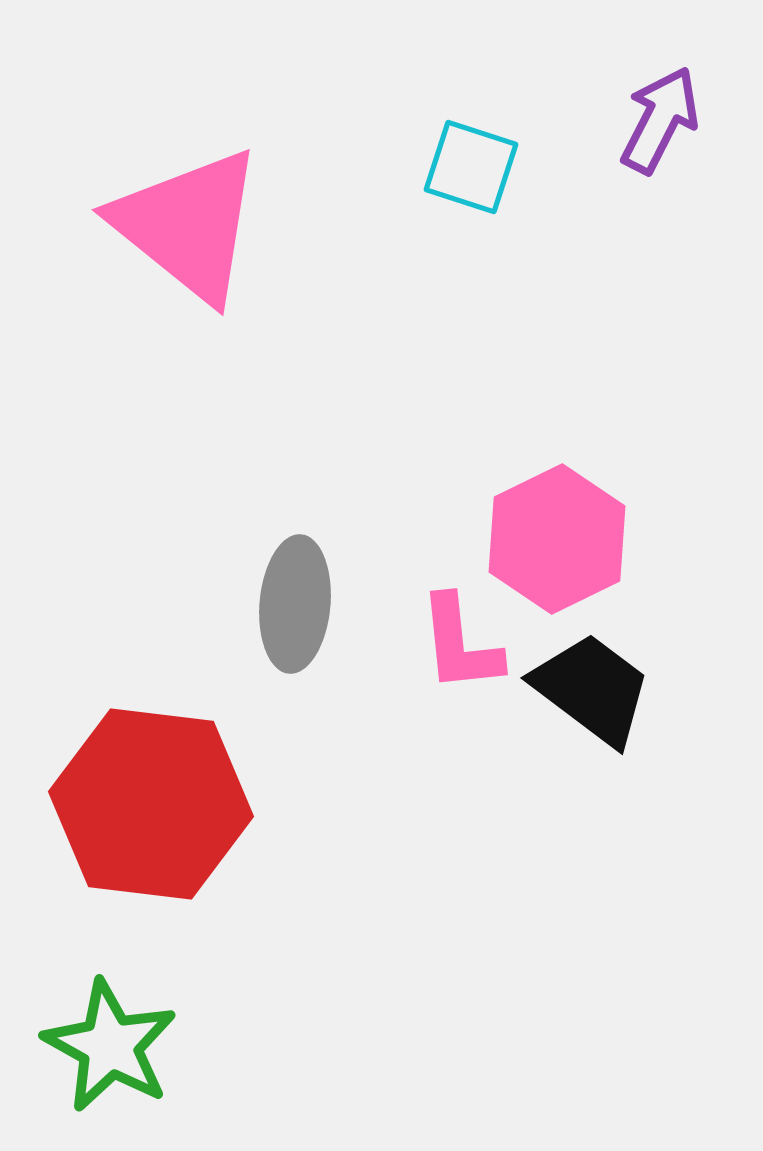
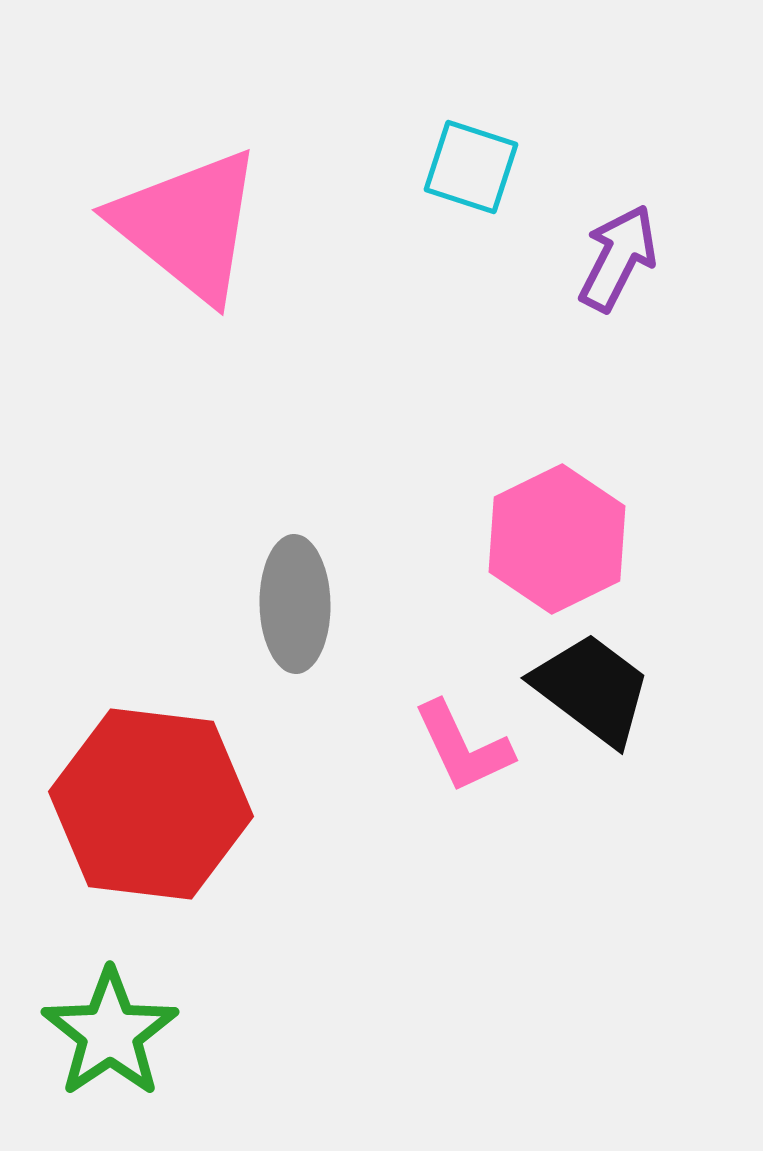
purple arrow: moved 42 px left, 138 px down
gray ellipse: rotated 6 degrees counterclockwise
pink L-shape: moved 3 px right, 103 px down; rotated 19 degrees counterclockwise
green star: moved 13 px up; rotated 9 degrees clockwise
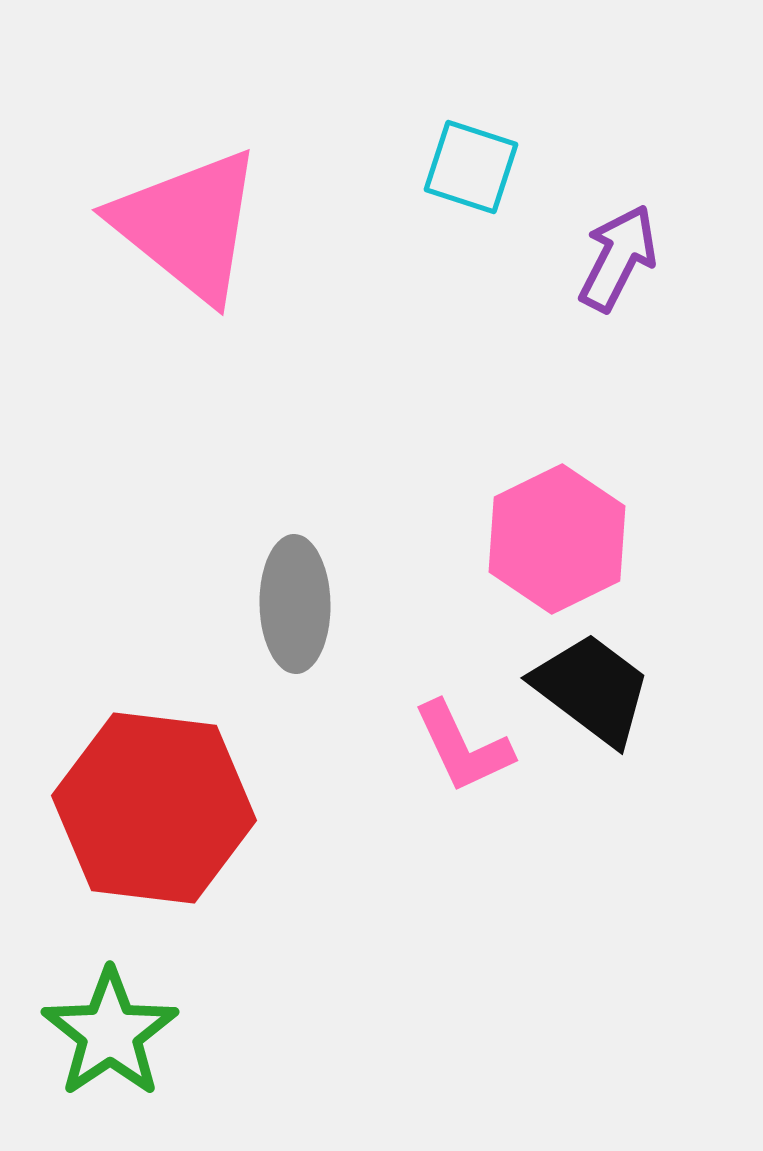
red hexagon: moved 3 px right, 4 px down
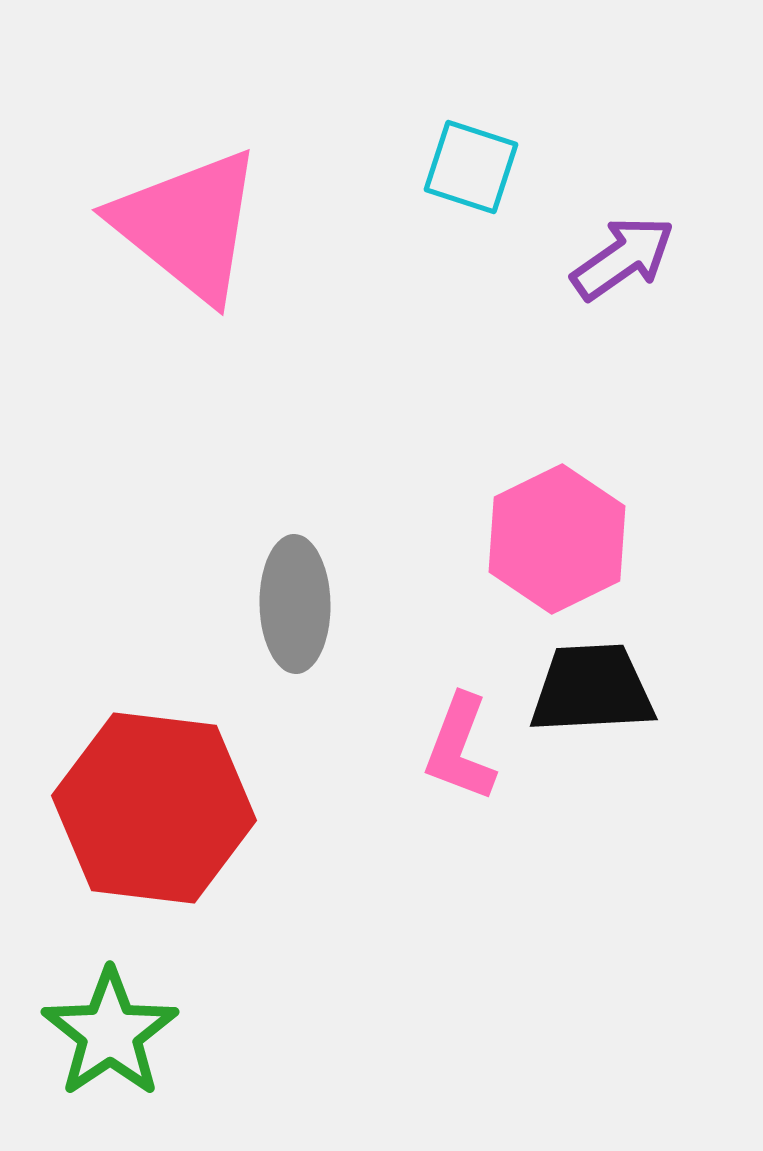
purple arrow: moved 5 px right; rotated 28 degrees clockwise
black trapezoid: rotated 40 degrees counterclockwise
pink L-shape: moved 3 px left, 1 px down; rotated 46 degrees clockwise
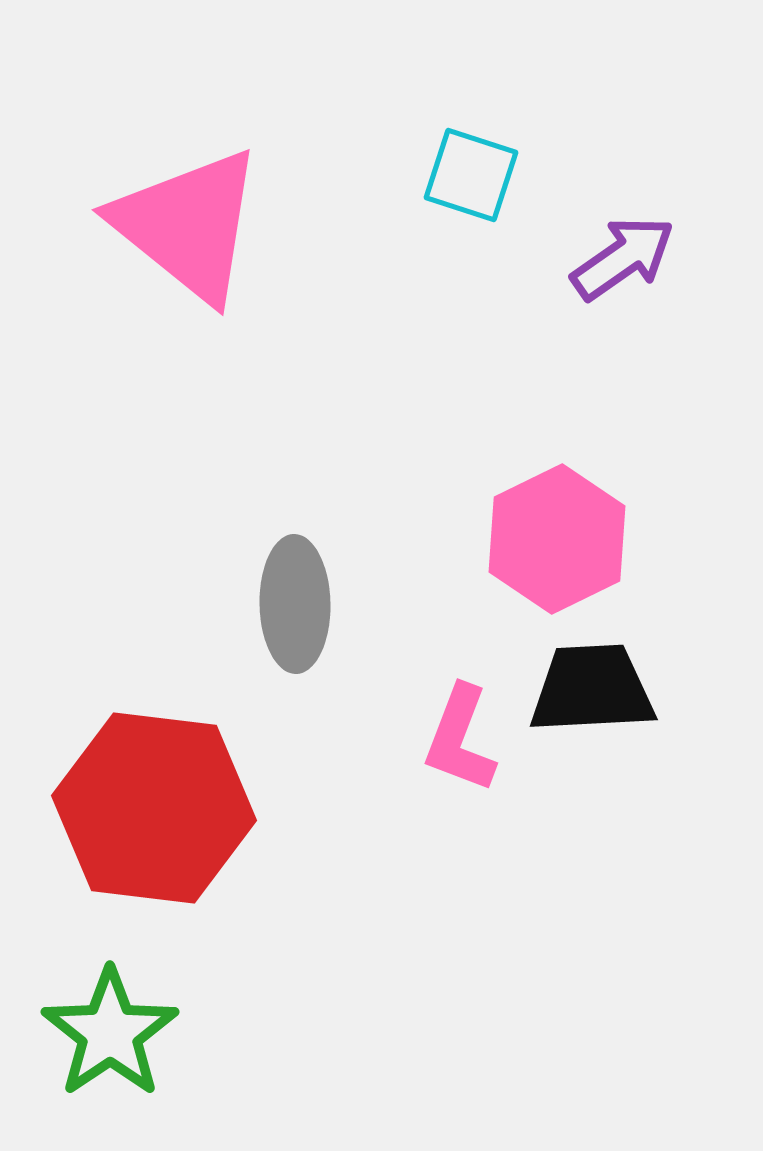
cyan square: moved 8 px down
pink L-shape: moved 9 px up
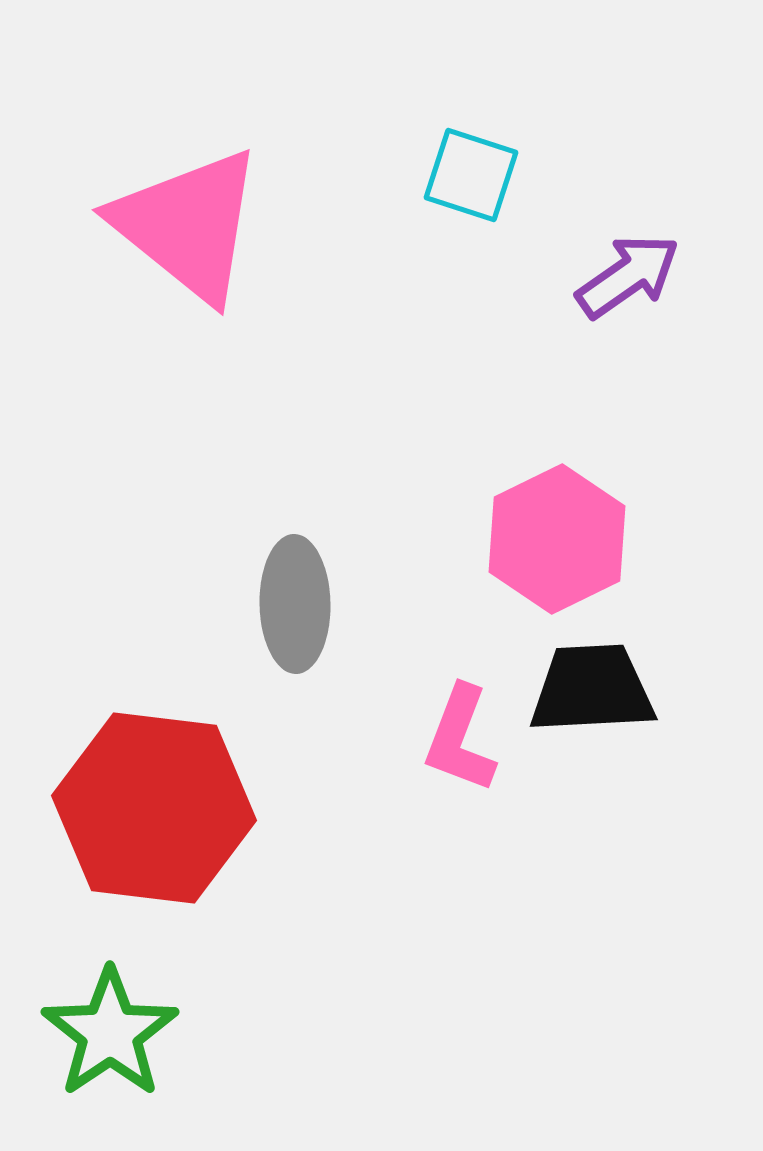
purple arrow: moved 5 px right, 18 px down
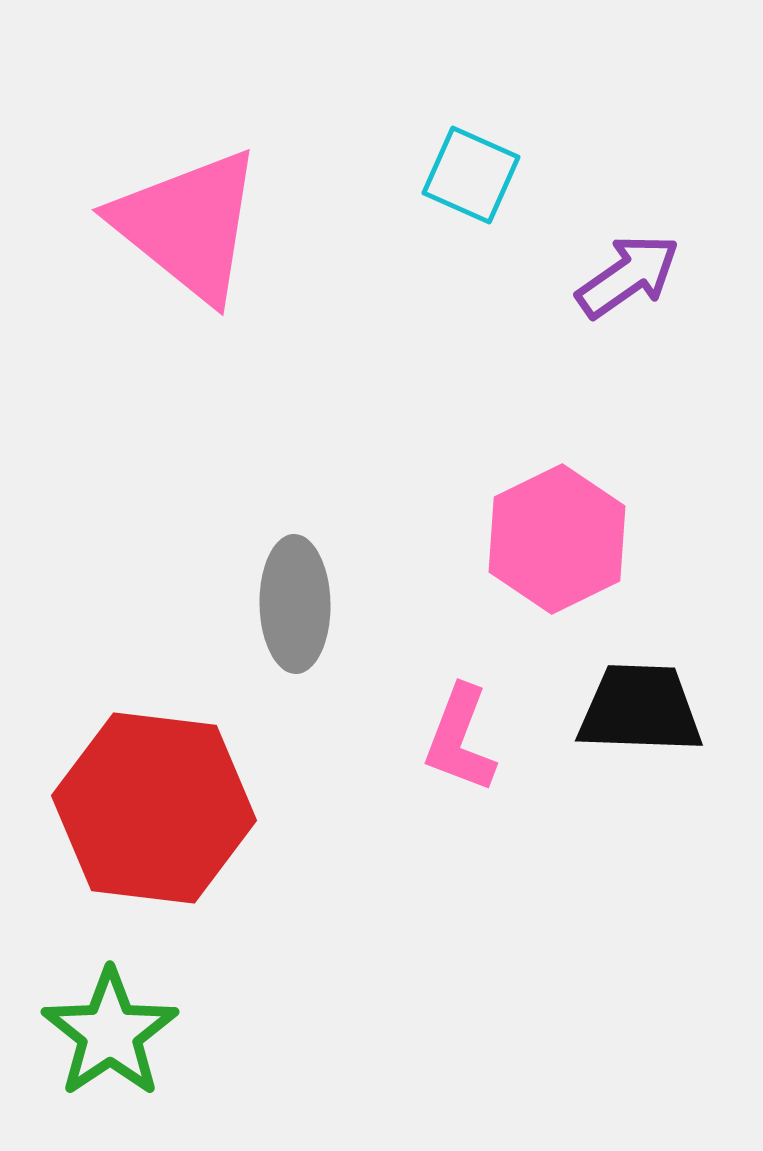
cyan square: rotated 6 degrees clockwise
black trapezoid: moved 48 px right, 20 px down; rotated 5 degrees clockwise
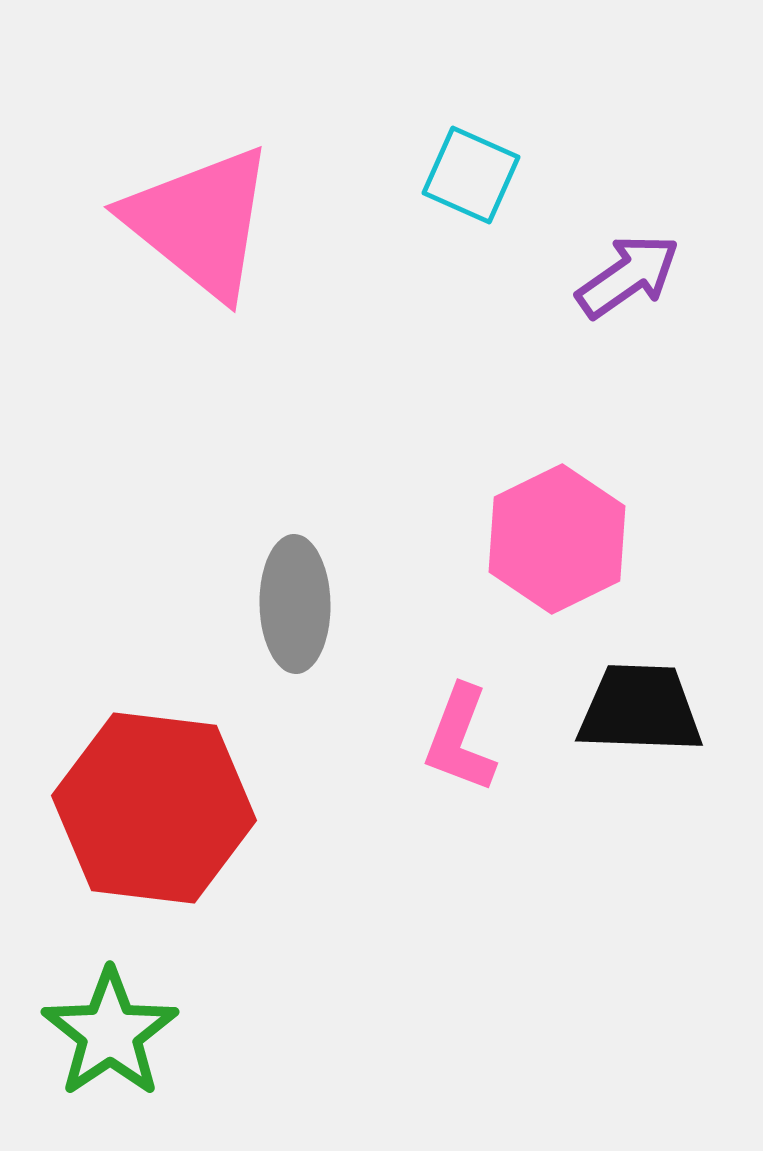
pink triangle: moved 12 px right, 3 px up
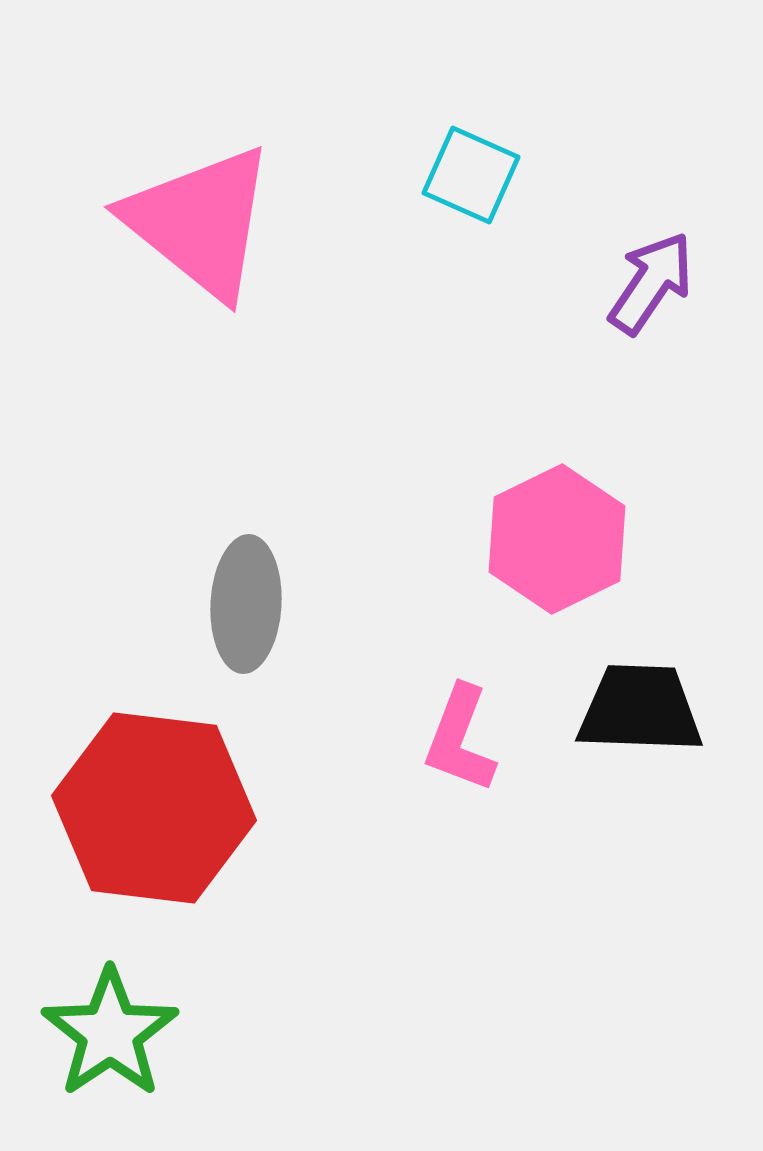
purple arrow: moved 23 px right, 7 px down; rotated 21 degrees counterclockwise
gray ellipse: moved 49 px left; rotated 4 degrees clockwise
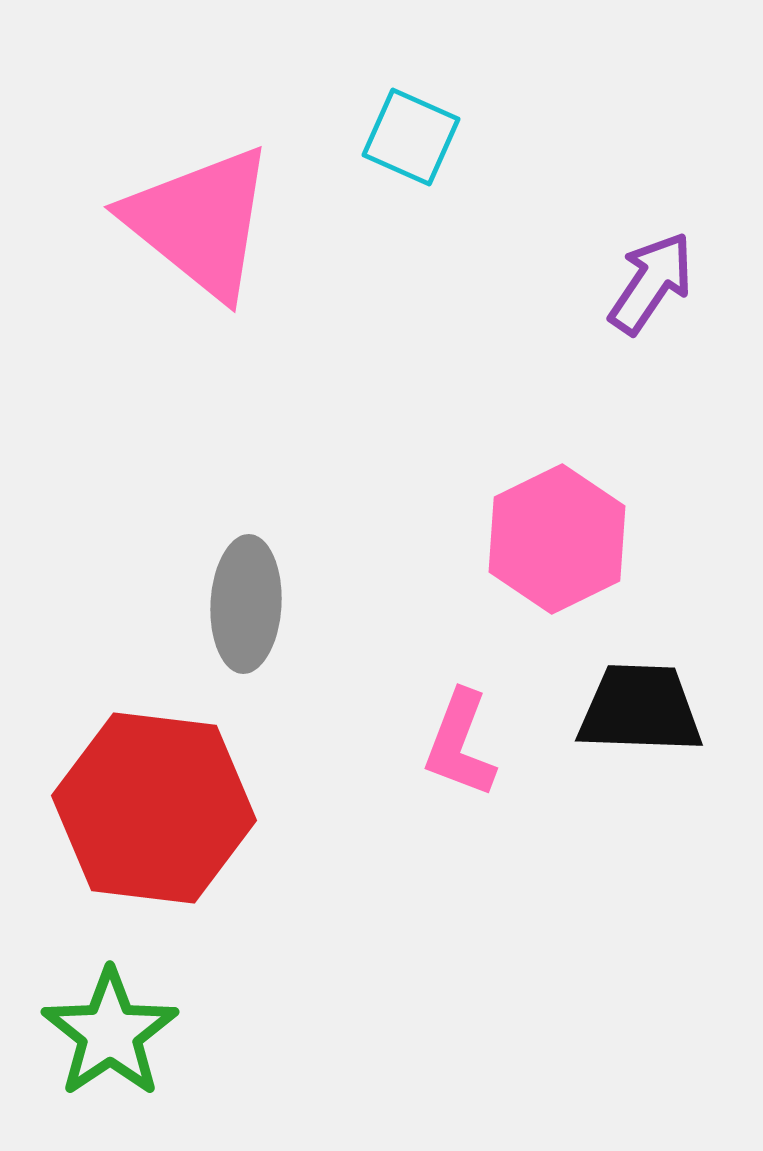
cyan square: moved 60 px left, 38 px up
pink L-shape: moved 5 px down
